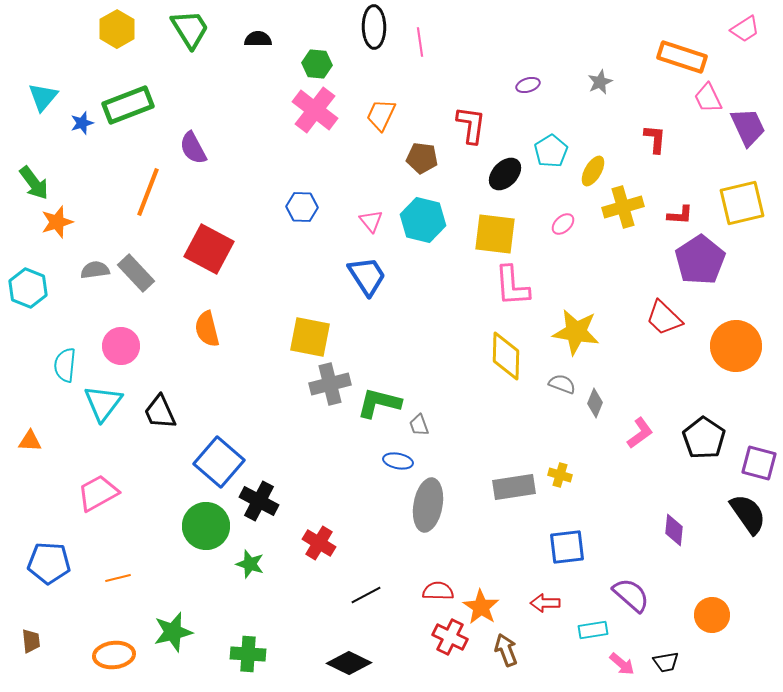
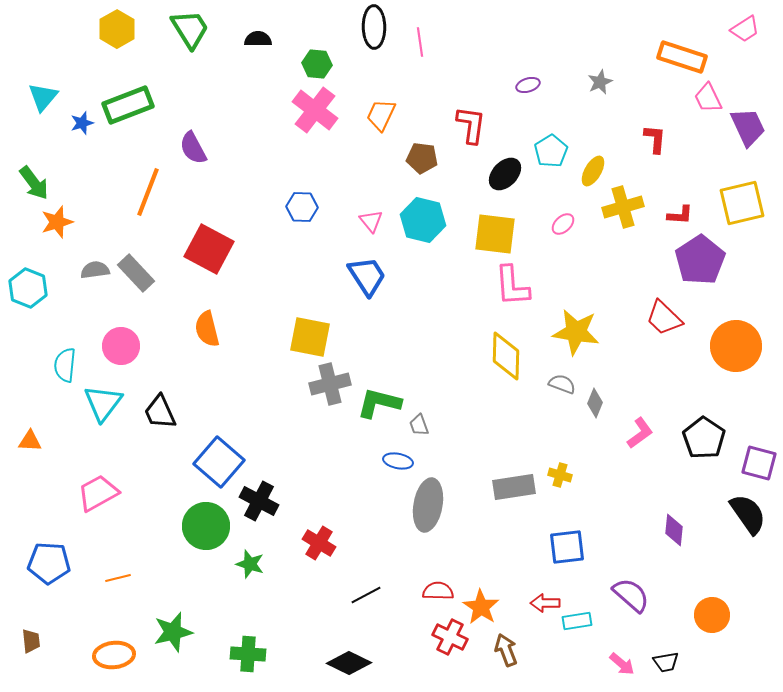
cyan rectangle at (593, 630): moved 16 px left, 9 px up
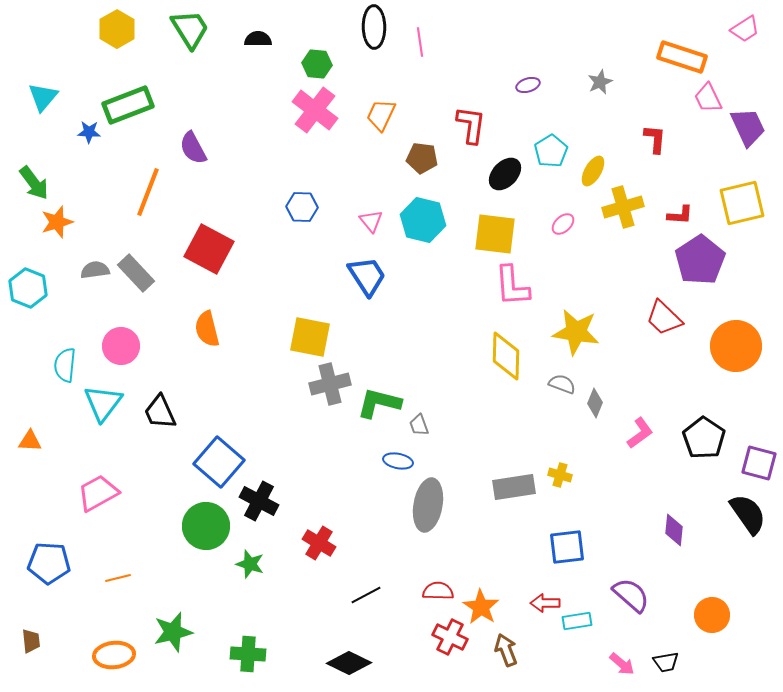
blue star at (82, 123): moved 7 px right, 9 px down; rotated 20 degrees clockwise
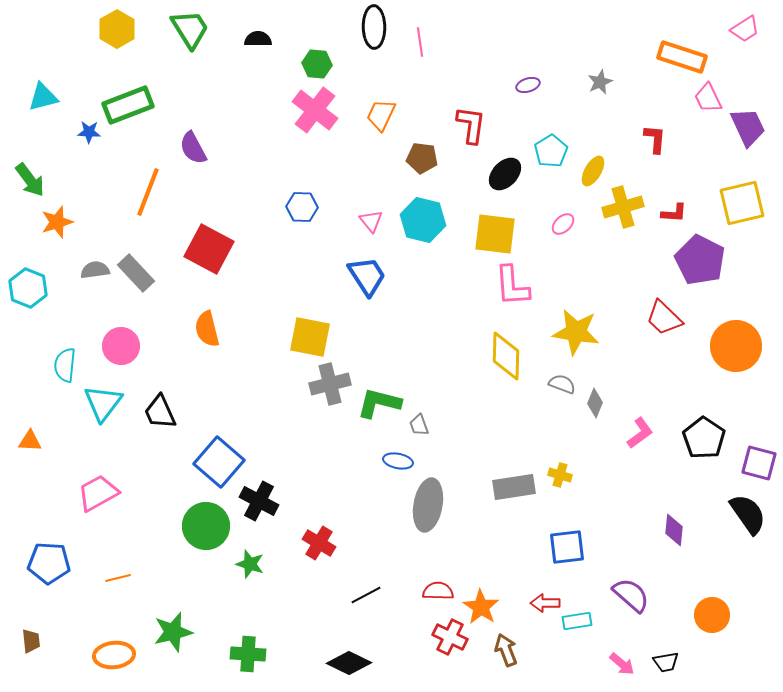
cyan triangle at (43, 97): rotated 36 degrees clockwise
green arrow at (34, 183): moved 4 px left, 3 px up
red L-shape at (680, 215): moved 6 px left, 2 px up
purple pentagon at (700, 260): rotated 12 degrees counterclockwise
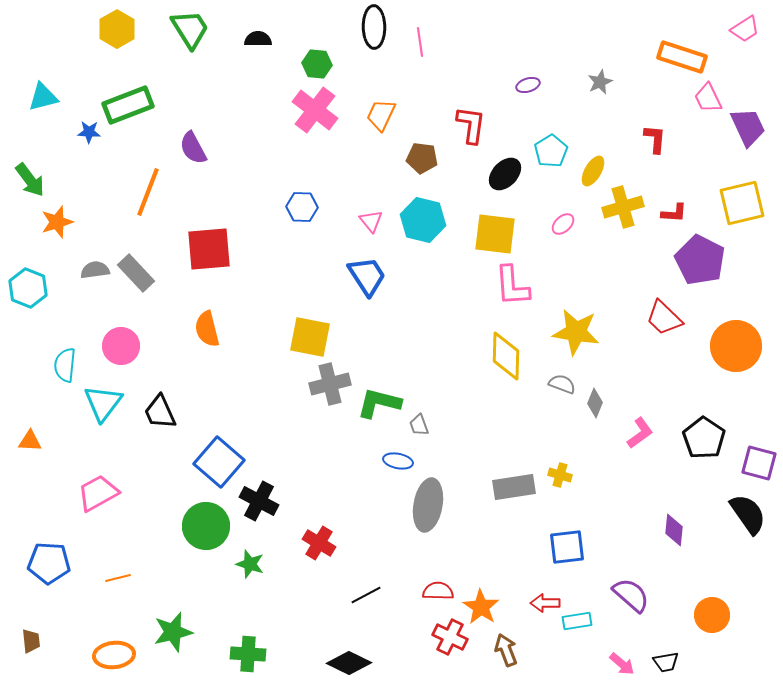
red square at (209, 249): rotated 33 degrees counterclockwise
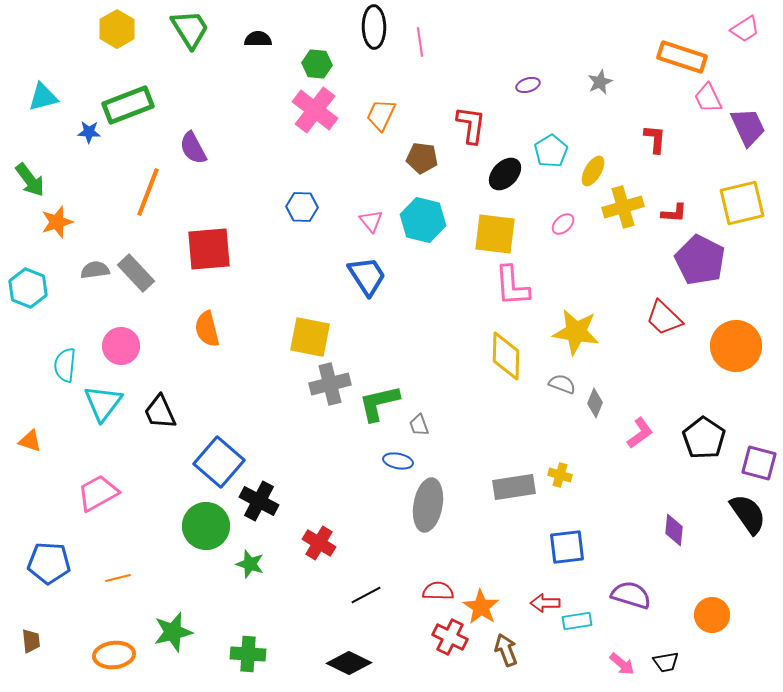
green L-shape at (379, 403): rotated 27 degrees counterclockwise
orange triangle at (30, 441): rotated 15 degrees clockwise
purple semicircle at (631, 595): rotated 24 degrees counterclockwise
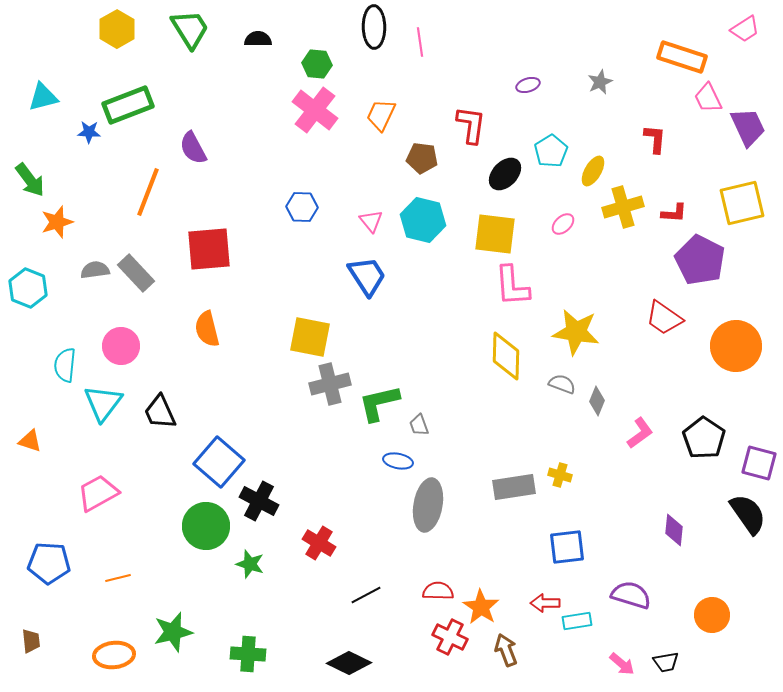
red trapezoid at (664, 318): rotated 9 degrees counterclockwise
gray diamond at (595, 403): moved 2 px right, 2 px up
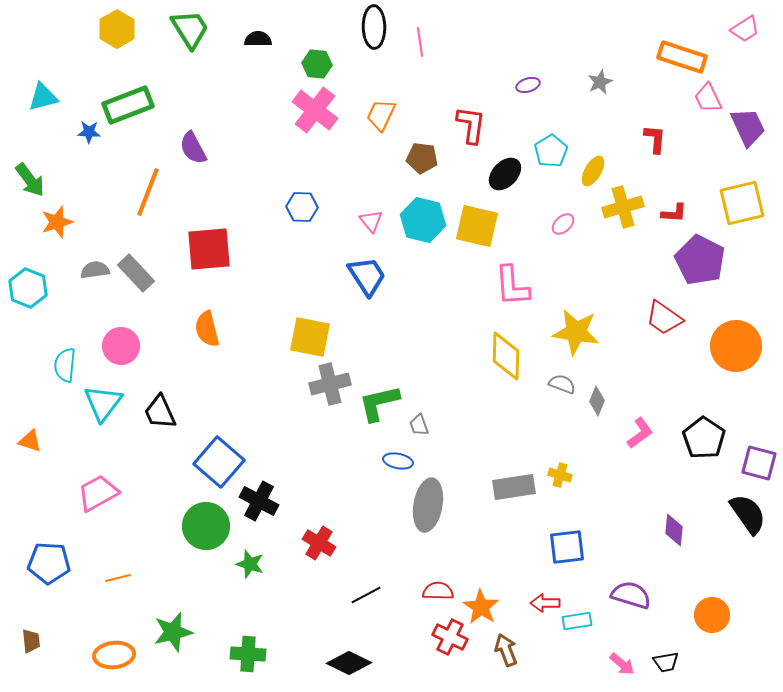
yellow square at (495, 234): moved 18 px left, 8 px up; rotated 6 degrees clockwise
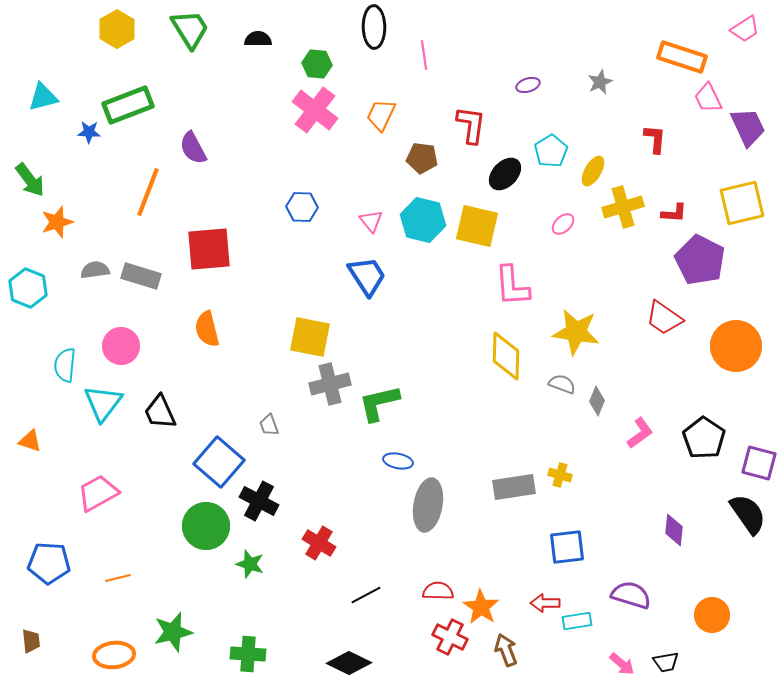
pink line at (420, 42): moved 4 px right, 13 px down
gray rectangle at (136, 273): moved 5 px right, 3 px down; rotated 30 degrees counterclockwise
gray trapezoid at (419, 425): moved 150 px left
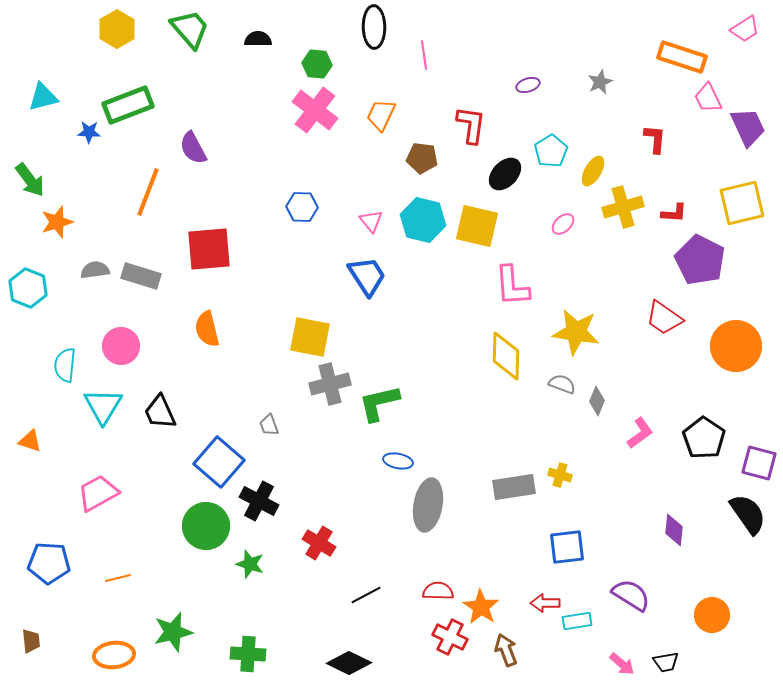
green trapezoid at (190, 29): rotated 9 degrees counterclockwise
cyan triangle at (103, 403): moved 3 px down; rotated 6 degrees counterclockwise
purple semicircle at (631, 595): rotated 15 degrees clockwise
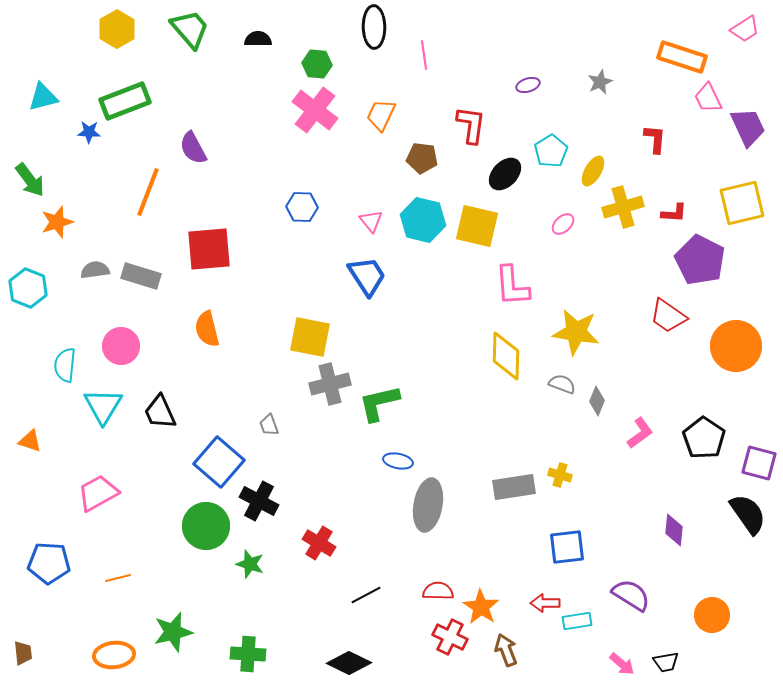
green rectangle at (128, 105): moved 3 px left, 4 px up
red trapezoid at (664, 318): moved 4 px right, 2 px up
brown trapezoid at (31, 641): moved 8 px left, 12 px down
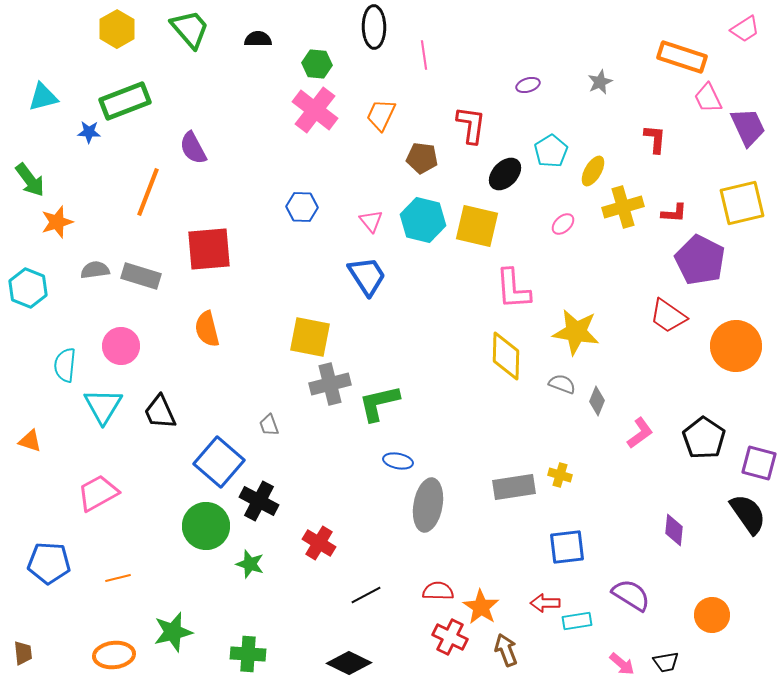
pink L-shape at (512, 286): moved 1 px right, 3 px down
